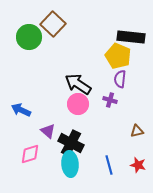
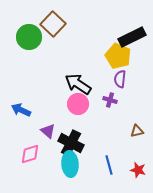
black rectangle: moved 1 px right; rotated 32 degrees counterclockwise
red star: moved 5 px down
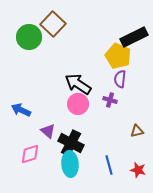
black rectangle: moved 2 px right
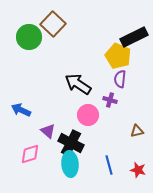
pink circle: moved 10 px right, 11 px down
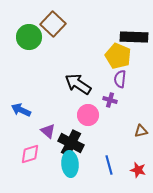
black rectangle: rotated 28 degrees clockwise
brown triangle: moved 4 px right
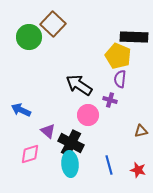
black arrow: moved 1 px right, 1 px down
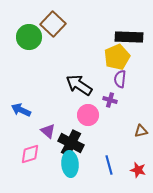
black rectangle: moved 5 px left
yellow pentagon: moved 1 px left, 1 px down; rotated 25 degrees clockwise
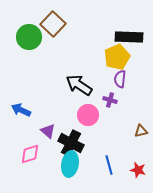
cyan ellipse: rotated 15 degrees clockwise
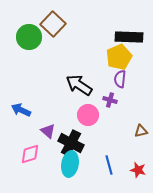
yellow pentagon: moved 2 px right
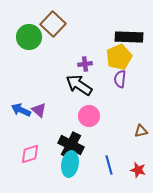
purple cross: moved 25 px left, 36 px up; rotated 24 degrees counterclockwise
pink circle: moved 1 px right, 1 px down
purple triangle: moved 9 px left, 21 px up
black cross: moved 2 px down
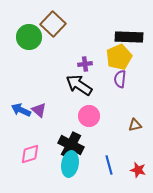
brown triangle: moved 6 px left, 6 px up
